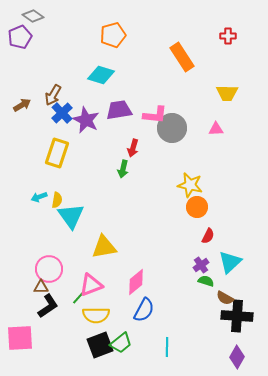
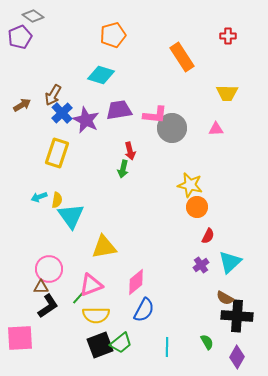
red arrow at (133, 148): moved 3 px left, 3 px down; rotated 30 degrees counterclockwise
green semicircle at (206, 281): moved 1 px right, 61 px down; rotated 42 degrees clockwise
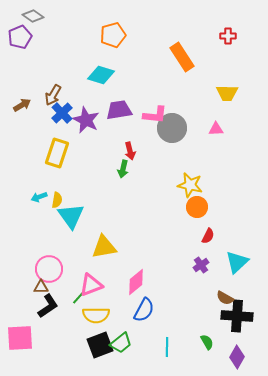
cyan triangle at (230, 262): moved 7 px right
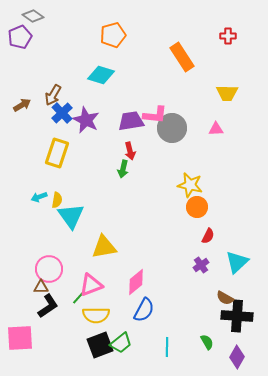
purple trapezoid at (119, 110): moved 12 px right, 11 px down
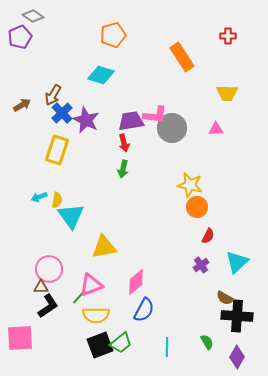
red arrow at (130, 151): moved 6 px left, 8 px up
yellow rectangle at (57, 153): moved 3 px up
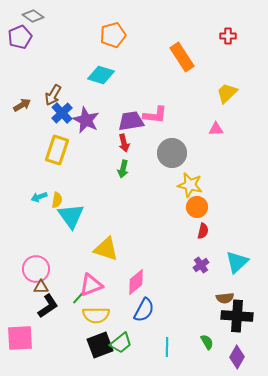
yellow trapezoid at (227, 93): rotated 135 degrees clockwise
gray circle at (172, 128): moved 25 px down
red semicircle at (208, 236): moved 5 px left, 5 px up; rotated 14 degrees counterclockwise
yellow triangle at (104, 247): moved 2 px right, 2 px down; rotated 28 degrees clockwise
pink circle at (49, 269): moved 13 px left
brown semicircle at (225, 298): rotated 36 degrees counterclockwise
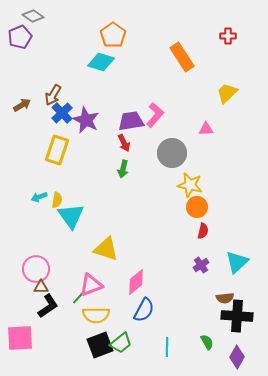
orange pentagon at (113, 35): rotated 20 degrees counterclockwise
cyan diamond at (101, 75): moved 13 px up
pink L-shape at (155, 115): rotated 55 degrees counterclockwise
pink triangle at (216, 129): moved 10 px left
red arrow at (124, 143): rotated 12 degrees counterclockwise
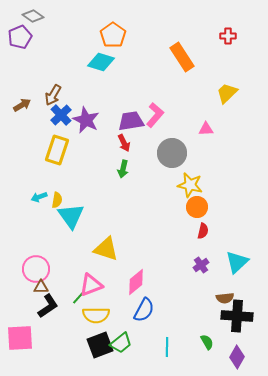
blue cross at (62, 113): moved 1 px left, 2 px down
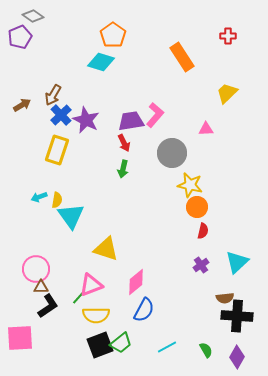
green semicircle at (207, 342): moved 1 px left, 8 px down
cyan line at (167, 347): rotated 60 degrees clockwise
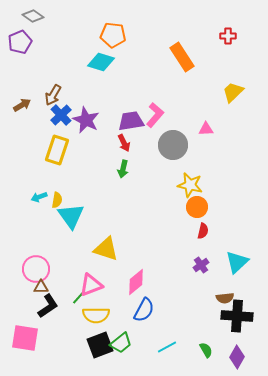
orange pentagon at (113, 35): rotated 30 degrees counterclockwise
purple pentagon at (20, 37): moved 5 px down
yellow trapezoid at (227, 93): moved 6 px right, 1 px up
gray circle at (172, 153): moved 1 px right, 8 px up
pink square at (20, 338): moved 5 px right; rotated 12 degrees clockwise
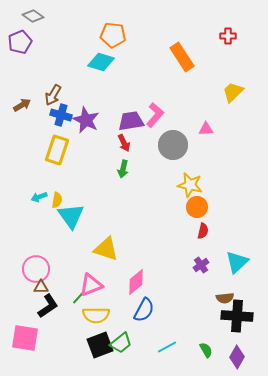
blue cross at (61, 115): rotated 30 degrees counterclockwise
